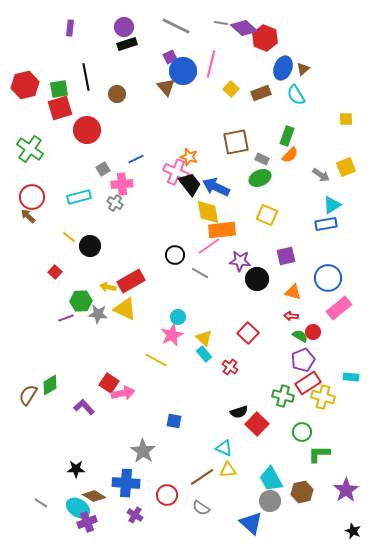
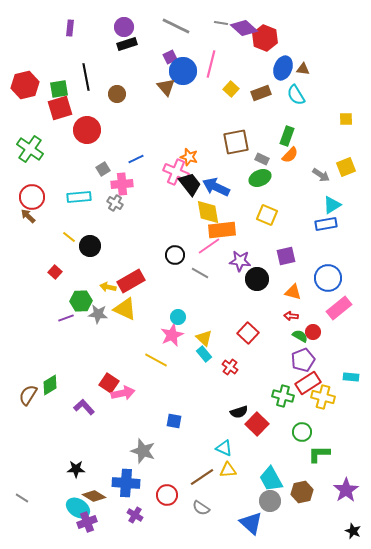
brown triangle at (303, 69): rotated 48 degrees clockwise
cyan rectangle at (79, 197): rotated 10 degrees clockwise
gray star at (143, 451): rotated 15 degrees counterclockwise
gray line at (41, 503): moved 19 px left, 5 px up
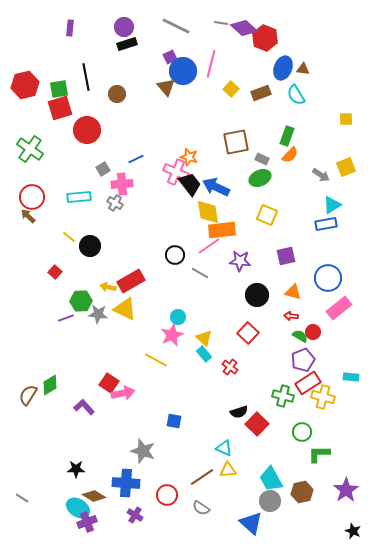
black circle at (257, 279): moved 16 px down
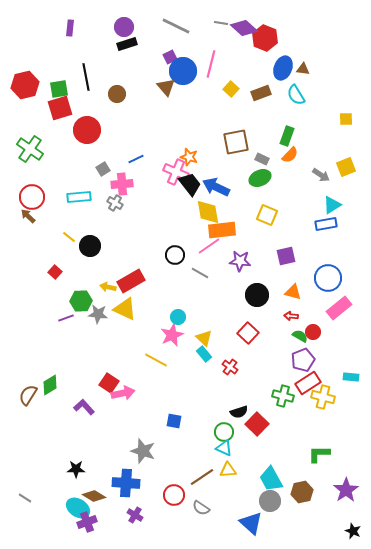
green circle at (302, 432): moved 78 px left
red circle at (167, 495): moved 7 px right
gray line at (22, 498): moved 3 px right
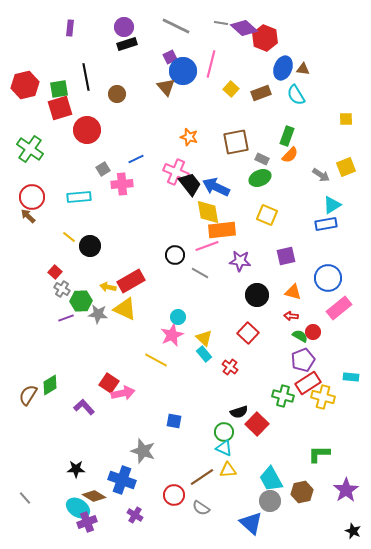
orange star at (189, 157): moved 20 px up
gray cross at (115, 203): moved 53 px left, 86 px down
pink line at (209, 246): moved 2 px left; rotated 15 degrees clockwise
blue cross at (126, 483): moved 4 px left, 3 px up; rotated 16 degrees clockwise
gray line at (25, 498): rotated 16 degrees clockwise
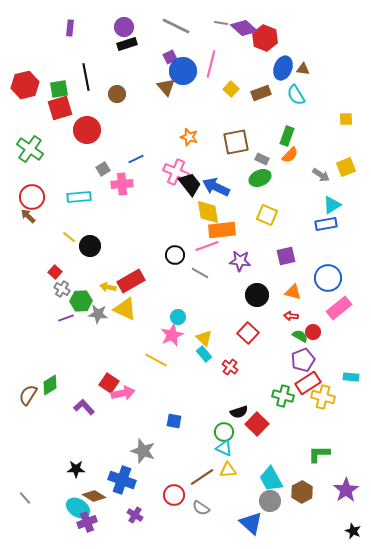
brown hexagon at (302, 492): rotated 15 degrees counterclockwise
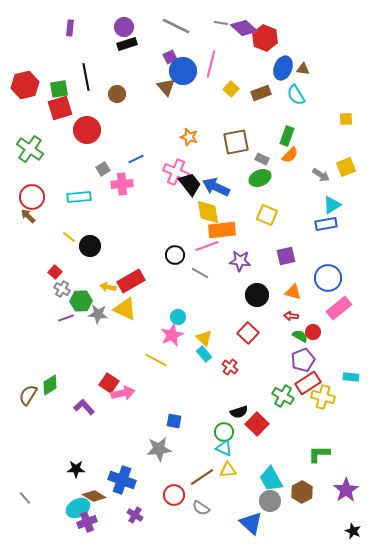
green cross at (283, 396): rotated 15 degrees clockwise
gray star at (143, 451): moved 16 px right, 2 px up; rotated 25 degrees counterclockwise
cyan ellipse at (78, 508): rotated 60 degrees counterclockwise
